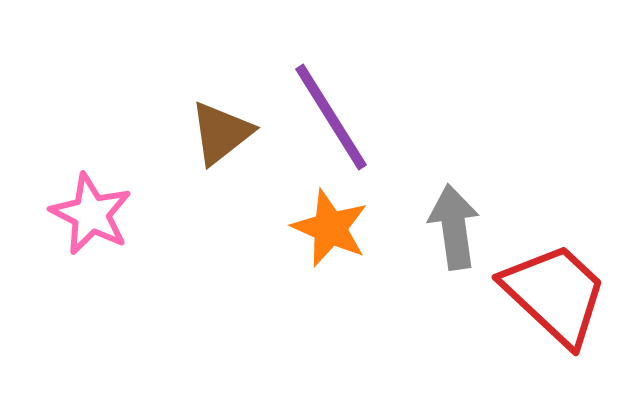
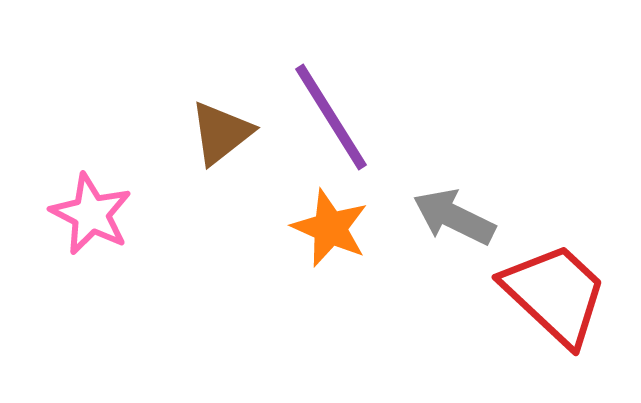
gray arrow: moved 10 px up; rotated 56 degrees counterclockwise
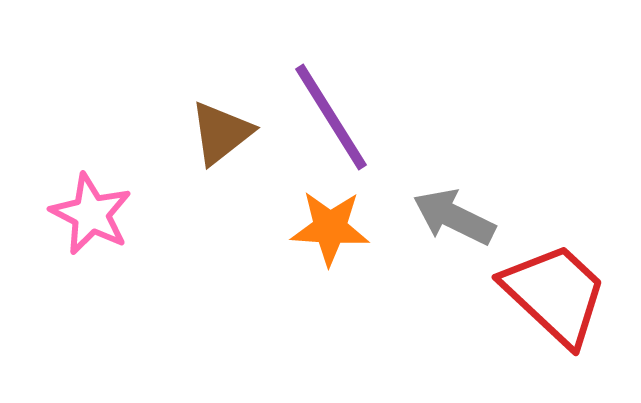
orange star: rotated 20 degrees counterclockwise
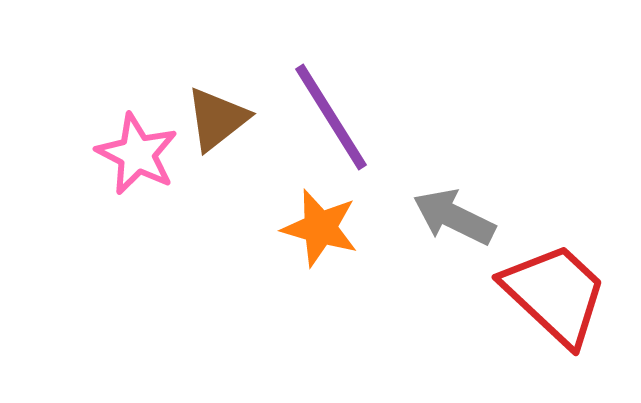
brown triangle: moved 4 px left, 14 px up
pink star: moved 46 px right, 60 px up
orange star: moved 10 px left; rotated 12 degrees clockwise
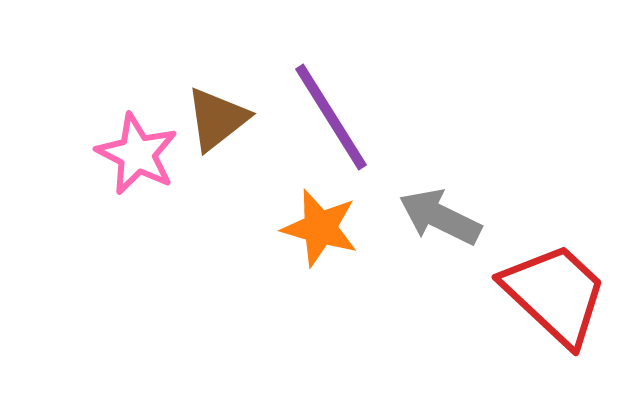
gray arrow: moved 14 px left
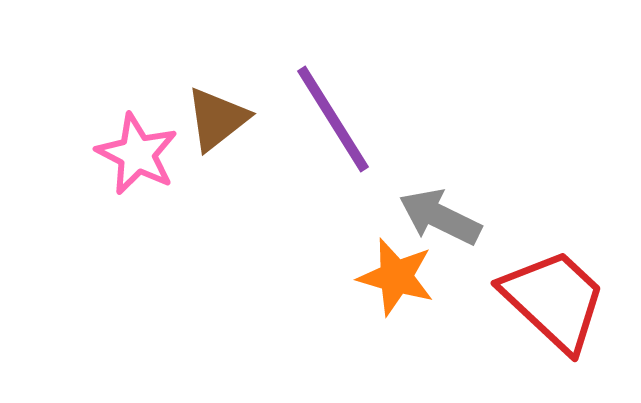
purple line: moved 2 px right, 2 px down
orange star: moved 76 px right, 49 px down
red trapezoid: moved 1 px left, 6 px down
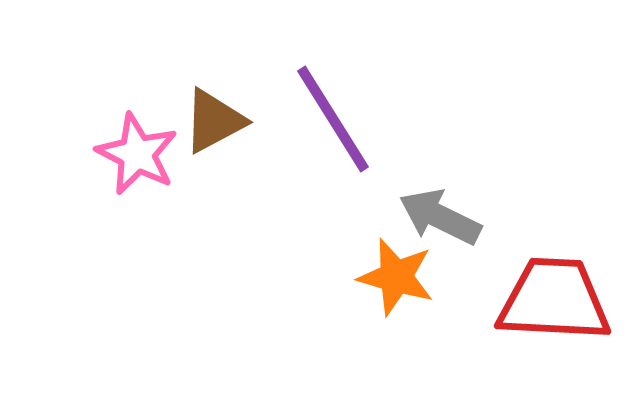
brown triangle: moved 3 px left, 2 px down; rotated 10 degrees clockwise
red trapezoid: rotated 40 degrees counterclockwise
